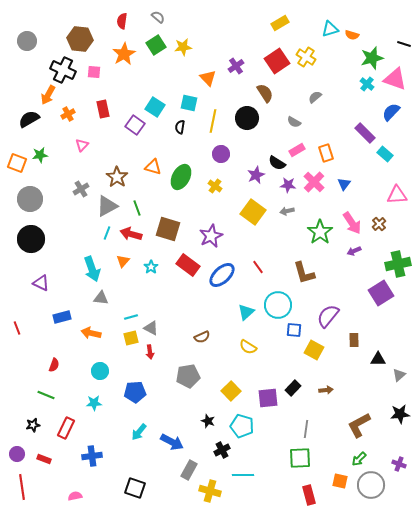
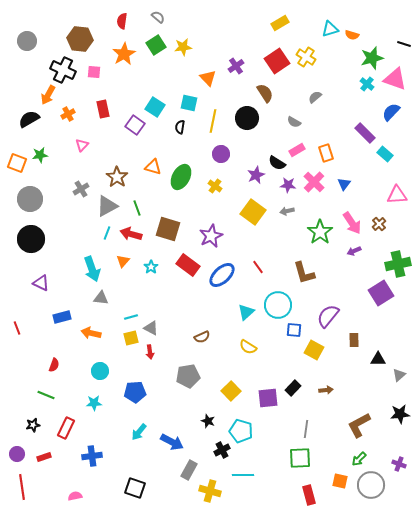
cyan pentagon at (242, 426): moved 1 px left, 5 px down
red rectangle at (44, 459): moved 2 px up; rotated 40 degrees counterclockwise
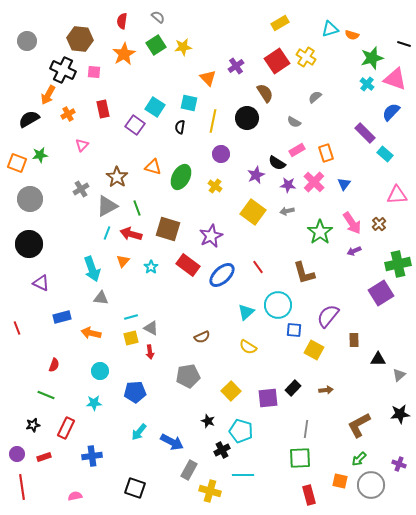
black circle at (31, 239): moved 2 px left, 5 px down
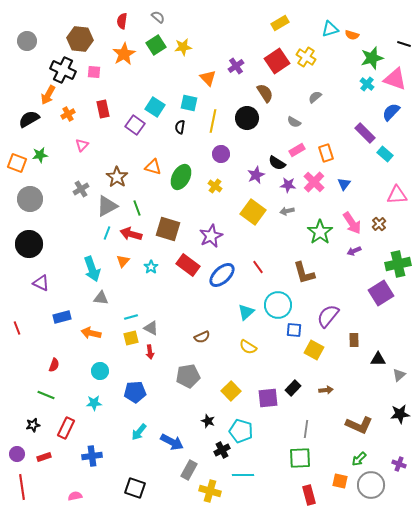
brown L-shape at (359, 425): rotated 128 degrees counterclockwise
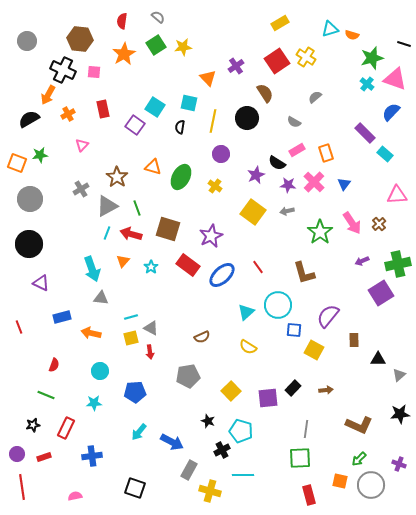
purple arrow at (354, 251): moved 8 px right, 10 px down
red line at (17, 328): moved 2 px right, 1 px up
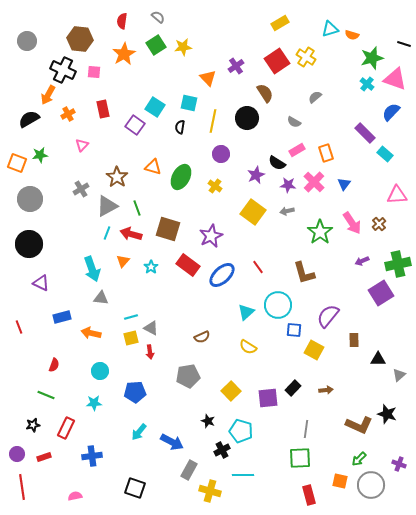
black star at (400, 414): moved 13 px left; rotated 24 degrees clockwise
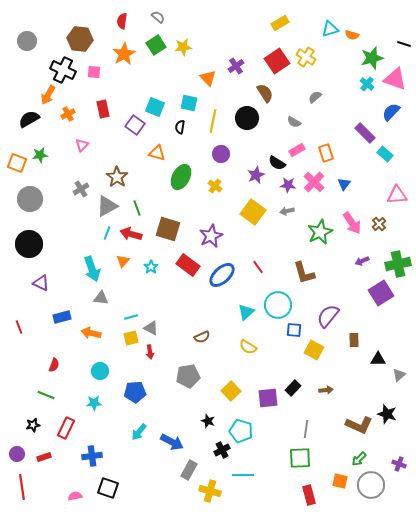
cyan square at (155, 107): rotated 12 degrees counterclockwise
orange triangle at (153, 167): moved 4 px right, 14 px up
green star at (320, 232): rotated 10 degrees clockwise
black square at (135, 488): moved 27 px left
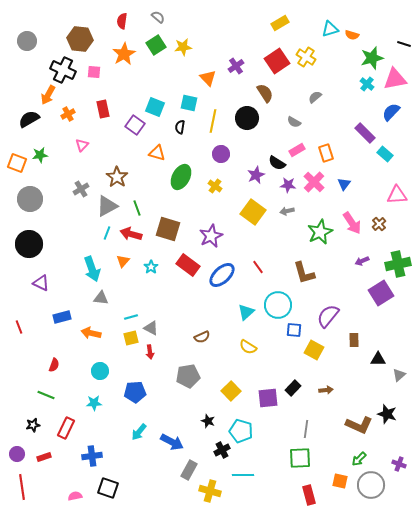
pink triangle at (395, 79): rotated 30 degrees counterclockwise
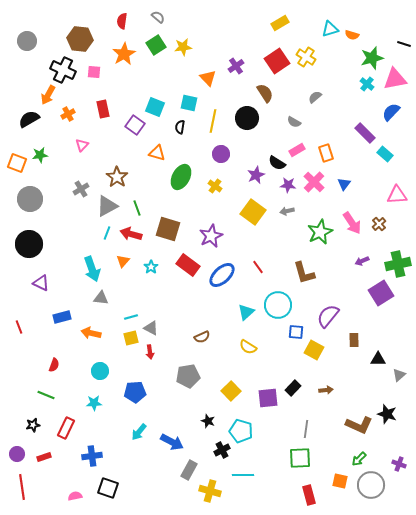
blue square at (294, 330): moved 2 px right, 2 px down
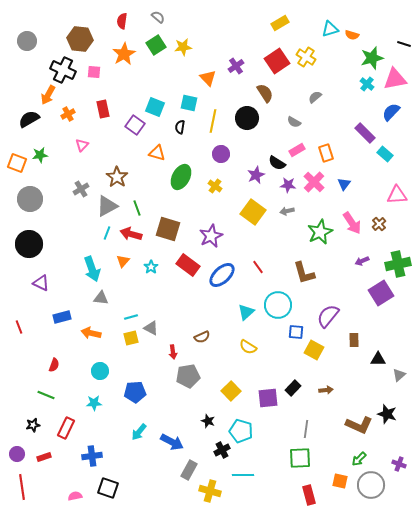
red arrow at (150, 352): moved 23 px right
